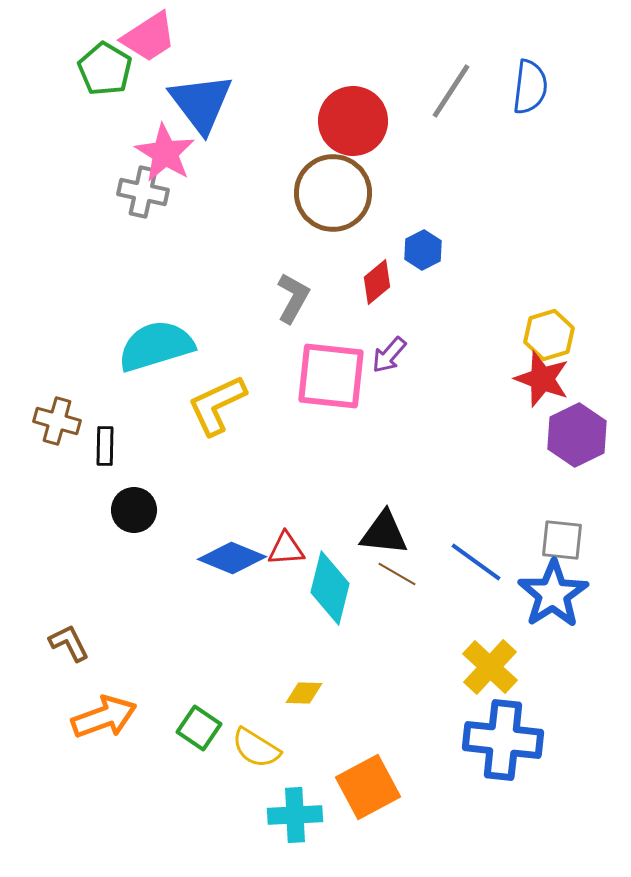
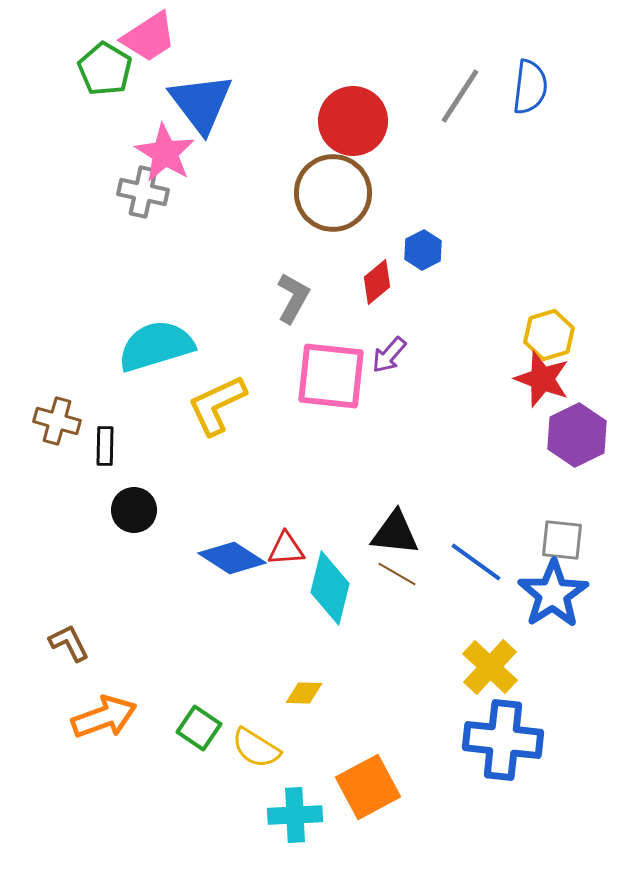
gray line: moved 9 px right, 5 px down
black triangle: moved 11 px right
blue diamond: rotated 10 degrees clockwise
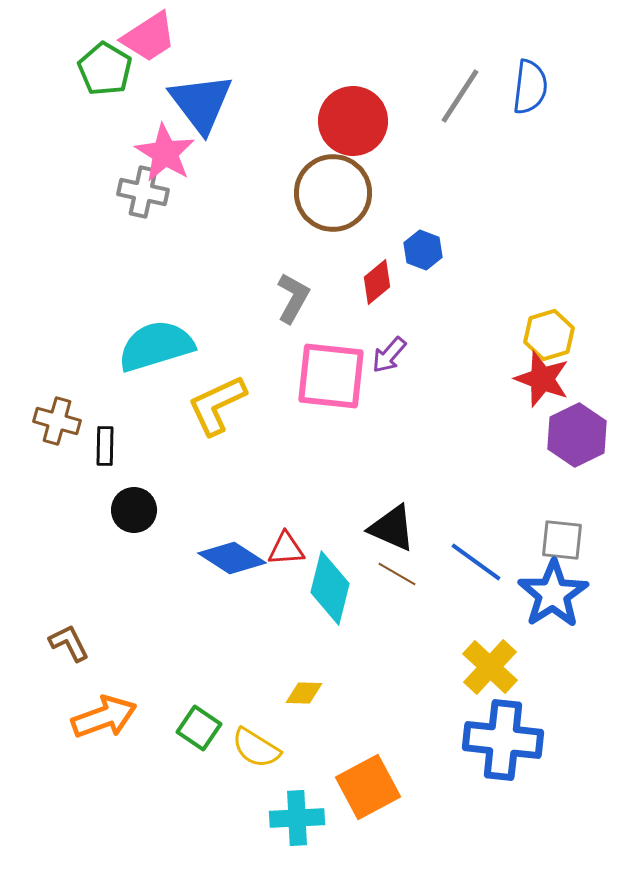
blue hexagon: rotated 12 degrees counterclockwise
black triangle: moved 3 px left, 5 px up; rotated 18 degrees clockwise
cyan cross: moved 2 px right, 3 px down
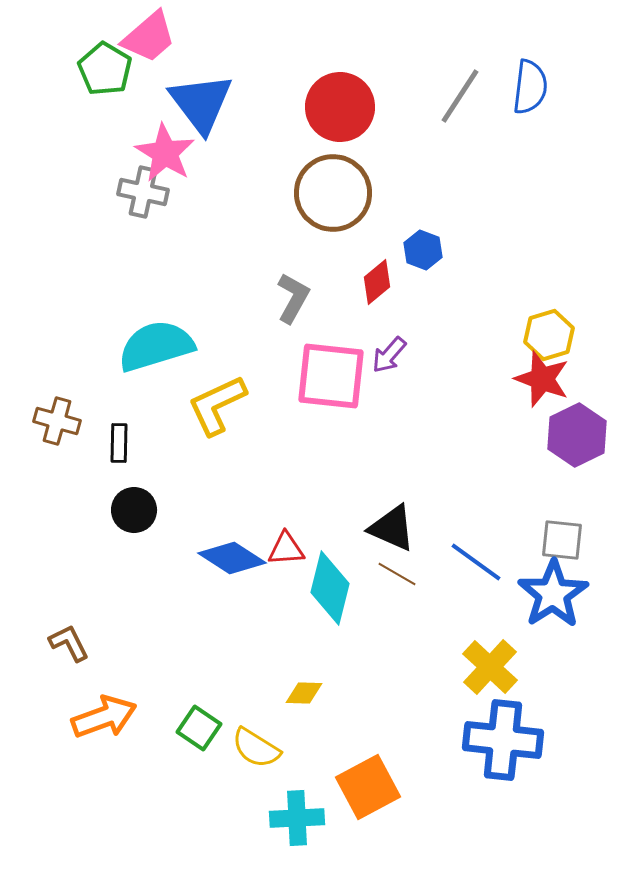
pink trapezoid: rotated 8 degrees counterclockwise
red circle: moved 13 px left, 14 px up
black rectangle: moved 14 px right, 3 px up
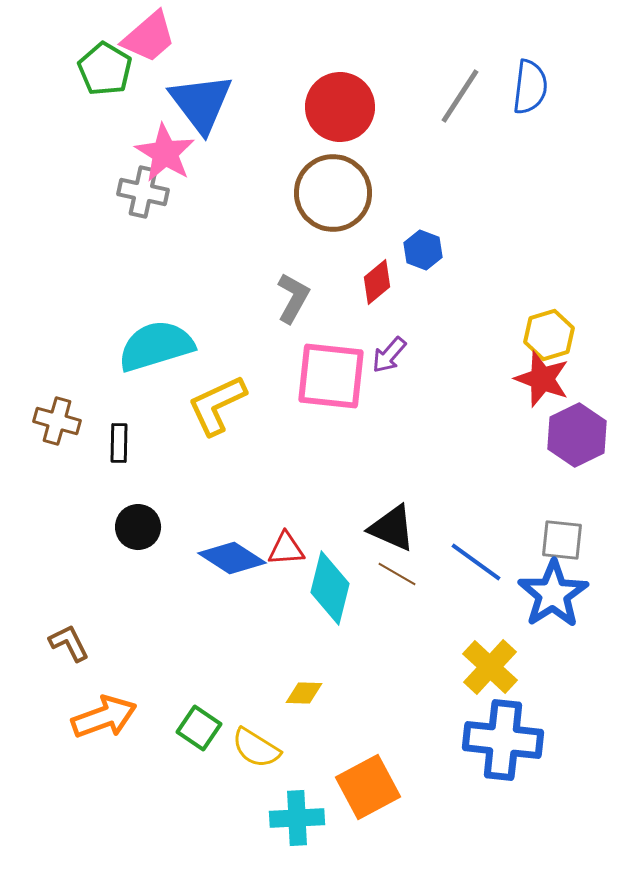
black circle: moved 4 px right, 17 px down
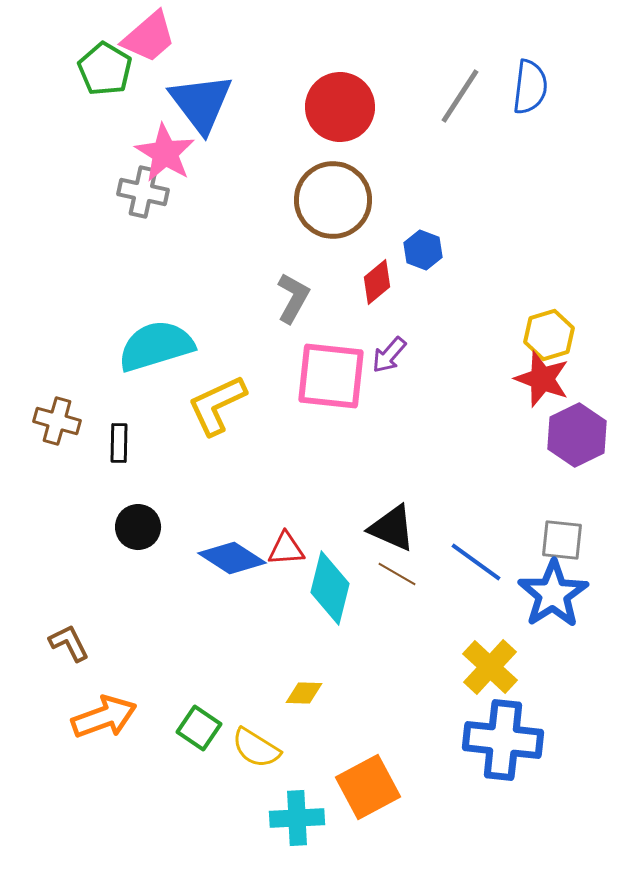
brown circle: moved 7 px down
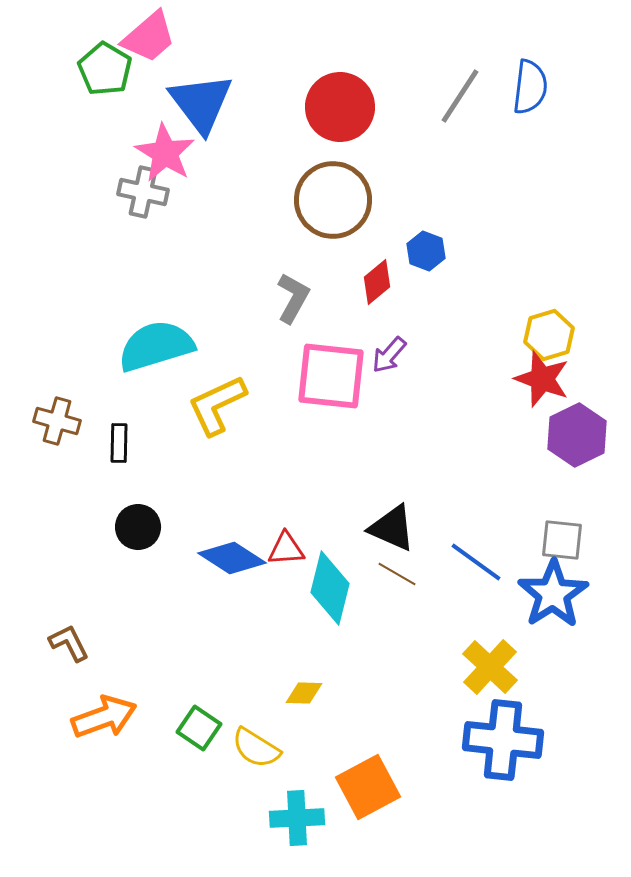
blue hexagon: moved 3 px right, 1 px down
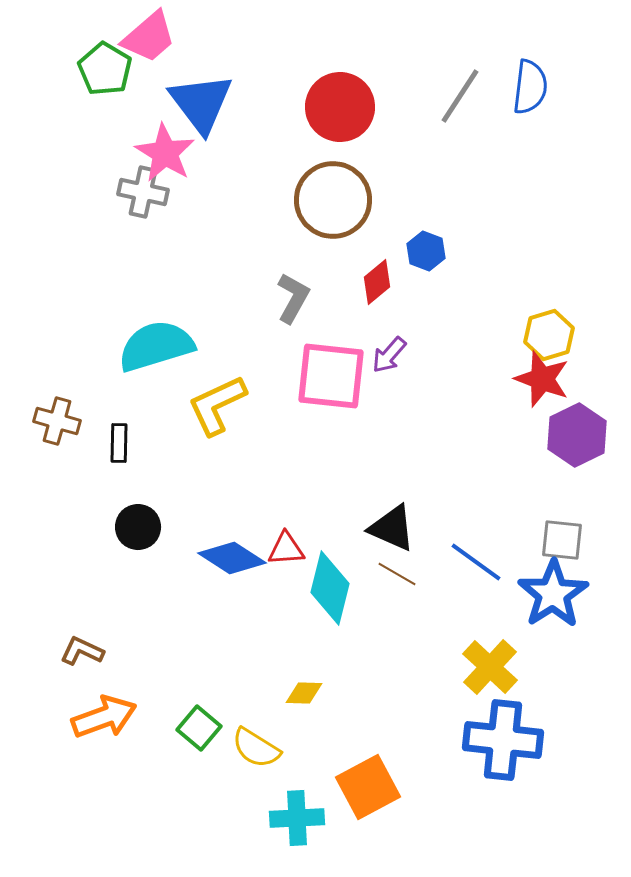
brown L-shape: moved 13 px right, 8 px down; rotated 39 degrees counterclockwise
green square: rotated 6 degrees clockwise
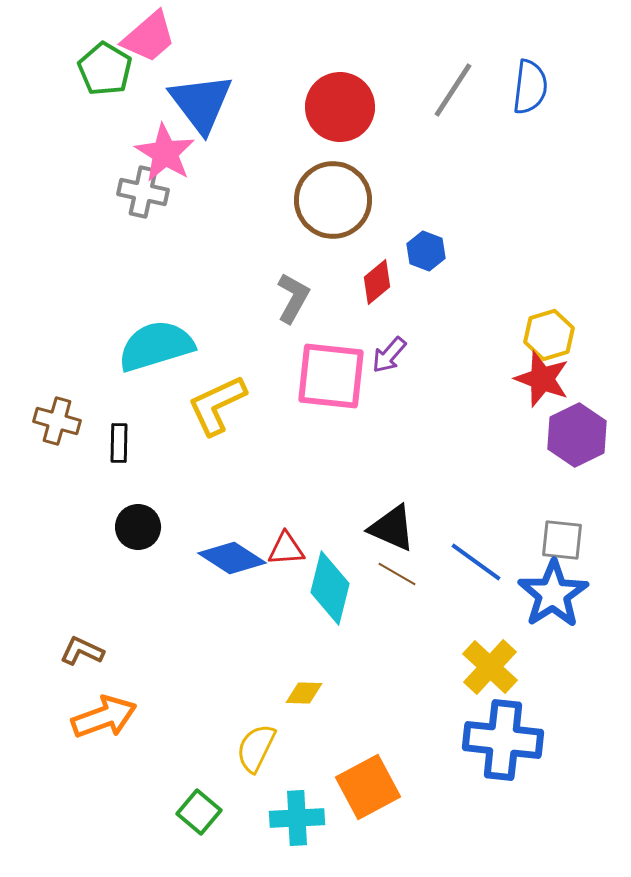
gray line: moved 7 px left, 6 px up
green square: moved 84 px down
yellow semicircle: rotated 84 degrees clockwise
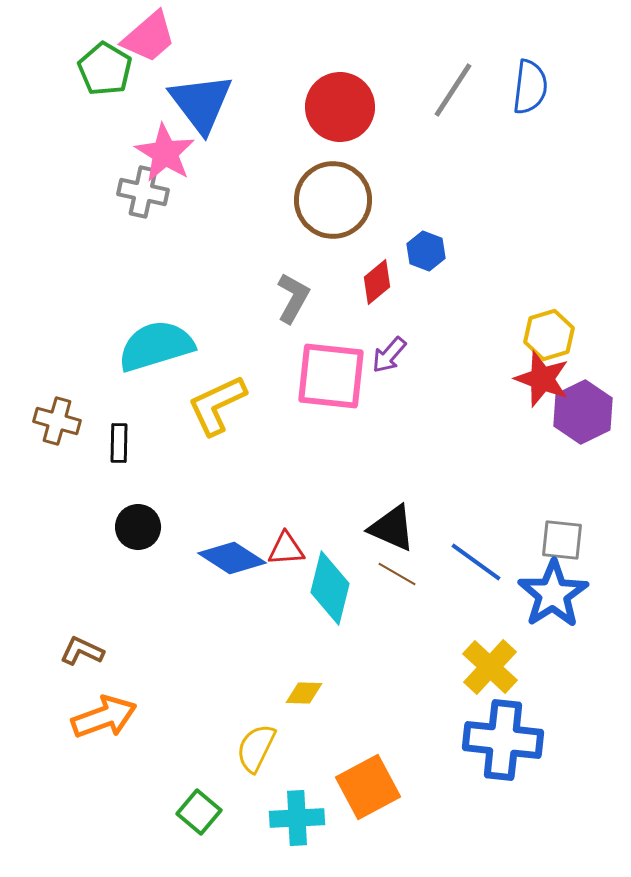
purple hexagon: moved 6 px right, 23 px up
